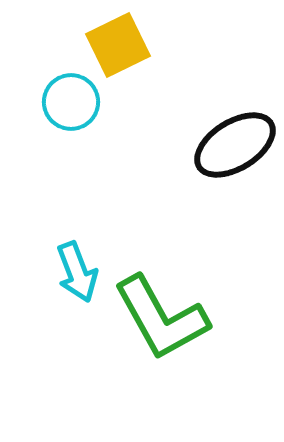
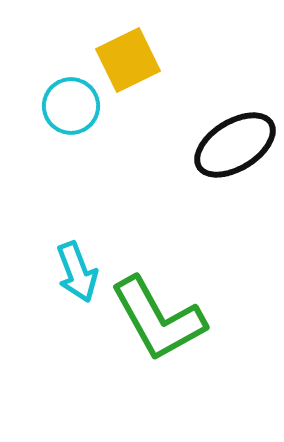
yellow square: moved 10 px right, 15 px down
cyan circle: moved 4 px down
green L-shape: moved 3 px left, 1 px down
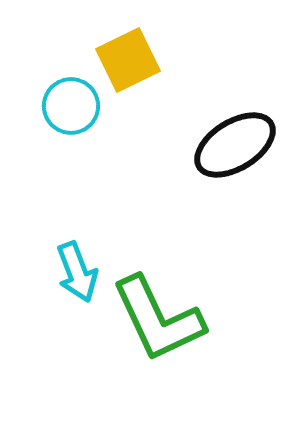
green L-shape: rotated 4 degrees clockwise
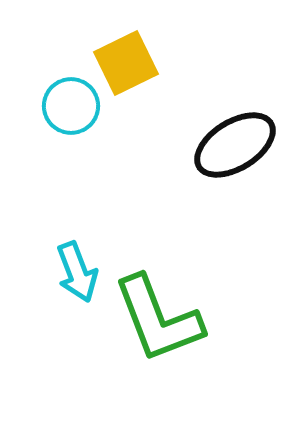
yellow square: moved 2 px left, 3 px down
green L-shape: rotated 4 degrees clockwise
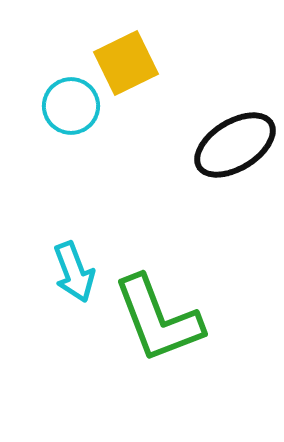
cyan arrow: moved 3 px left
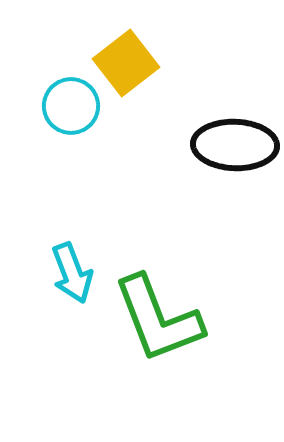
yellow square: rotated 12 degrees counterclockwise
black ellipse: rotated 34 degrees clockwise
cyan arrow: moved 2 px left, 1 px down
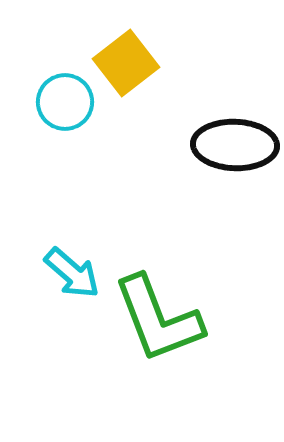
cyan circle: moved 6 px left, 4 px up
cyan arrow: rotated 28 degrees counterclockwise
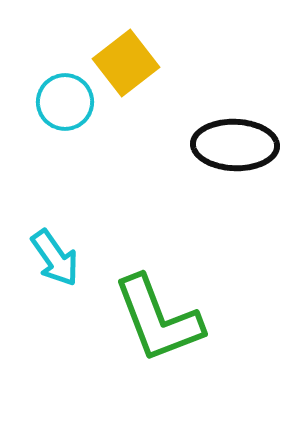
cyan arrow: moved 17 px left, 15 px up; rotated 14 degrees clockwise
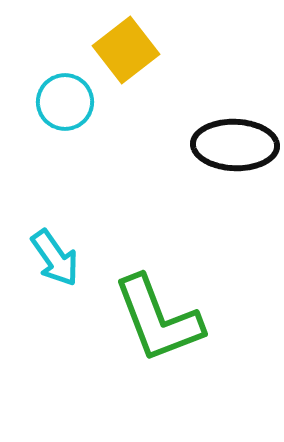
yellow square: moved 13 px up
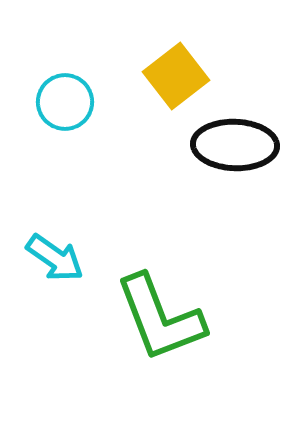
yellow square: moved 50 px right, 26 px down
cyan arrow: rotated 20 degrees counterclockwise
green L-shape: moved 2 px right, 1 px up
